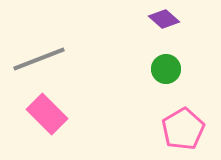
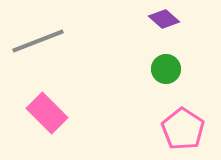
gray line: moved 1 px left, 18 px up
pink rectangle: moved 1 px up
pink pentagon: rotated 9 degrees counterclockwise
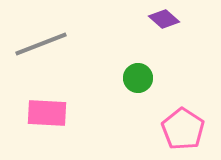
gray line: moved 3 px right, 3 px down
green circle: moved 28 px left, 9 px down
pink rectangle: rotated 42 degrees counterclockwise
